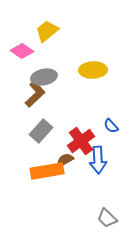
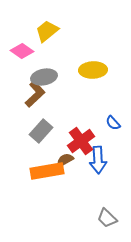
blue semicircle: moved 2 px right, 3 px up
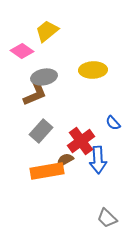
brown L-shape: rotated 20 degrees clockwise
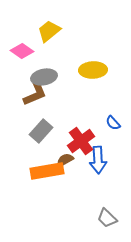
yellow trapezoid: moved 2 px right
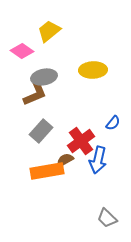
blue semicircle: rotated 98 degrees counterclockwise
blue arrow: rotated 16 degrees clockwise
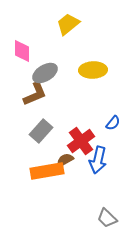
yellow trapezoid: moved 19 px right, 7 px up
pink diamond: rotated 55 degrees clockwise
gray ellipse: moved 1 px right, 4 px up; rotated 20 degrees counterclockwise
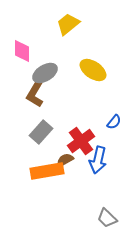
yellow ellipse: rotated 36 degrees clockwise
brown L-shape: rotated 144 degrees clockwise
blue semicircle: moved 1 px right, 1 px up
gray rectangle: moved 1 px down
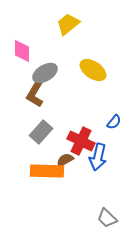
red cross: rotated 28 degrees counterclockwise
blue arrow: moved 3 px up
orange rectangle: rotated 12 degrees clockwise
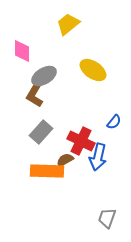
gray ellipse: moved 1 px left, 3 px down
gray trapezoid: rotated 65 degrees clockwise
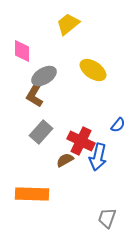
blue semicircle: moved 4 px right, 3 px down
orange rectangle: moved 15 px left, 23 px down
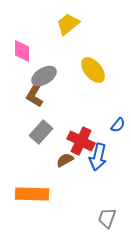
yellow ellipse: rotated 16 degrees clockwise
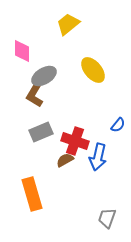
gray rectangle: rotated 25 degrees clockwise
red cross: moved 6 px left; rotated 8 degrees counterclockwise
orange rectangle: rotated 72 degrees clockwise
